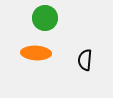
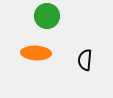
green circle: moved 2 px right, 2 px up
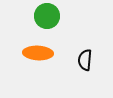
orange ellipse: moved 2 px right
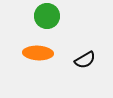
black semicircle: rotated 125 degrees counterclockwise
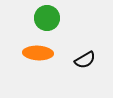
green circle: moved 2 px down
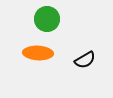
green circle: moved 1 px down
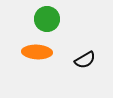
orange ellipse: moved 1 px left, 1 px up
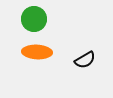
green circle: moved 13 px left
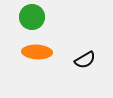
green circle: moved 2 px left, 2 px up
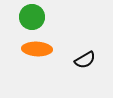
orange ellipse: moved 3 px up
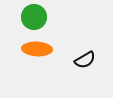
green circle: moved 2 px right
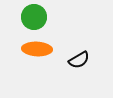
black semicircle: moved 6 px left
